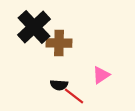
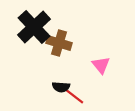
brown cross: rotated 15 degrees clockwise
pink triangle: moved 10 px up; rotated 36 degrees counterclockwise
black semicircle: moved 2 px right, 2 px down
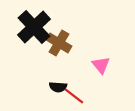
brown cross: rotated 15 degrees clockwise
black semicircle: moved 3 px left
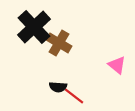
pink triangle: moved 16 px right; rotated 12 degrees counterclockwise
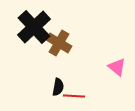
pink triangle: moved 2 px down
black semicircle: rotated 84 degrees counterclockwise
red line: rotated 35 degrees counterclockwise
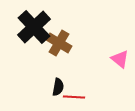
pink triangle: moved 3 px right, 8 px up
red line: moved 1 px down
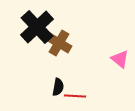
black cross: moved 3 px right
red line: moved 1 px right, 1 px up
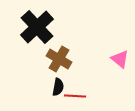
brown cross: moved 16 px down
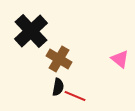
black cross: moved 6 px left, 4 px down
red line: rotated 20 degrees clockwise
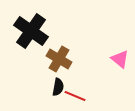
black cross: rotated 12 degrees counterclockwise
